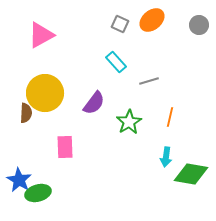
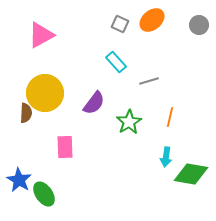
green ellipse: moved 6 px right, 1 px down; rotated 70 degrees clockwise
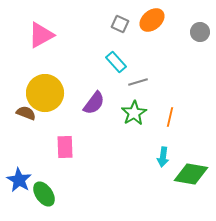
gray circle: moved 1 px right, 7 px down
gray line: moved 11 px left, 1 px down
brown semicircle: rotated 72 degrees counterclockwise
green star: moved 5 px right, 9 px up
cyan arrow: moved 3 px left
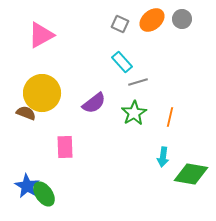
gray circle: moved 18 px left, 13 px up
cyan rectangle: moved 6 px right
yellow circle: moved 3 px left
purple semicircle: rotated 15 degrees clockwise
blue star: moved 8 px right, 6 px down
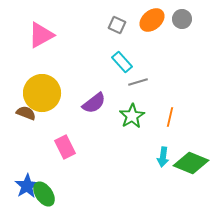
gray square: moved 3 px left, 1 px down
green star: moved 2 px left, 3 px down
pink rectangle: rotated 25 degrees counterclockwise
green diamond: moved 11 px up; rotated 12 degrees clockwise
blue star: rotated 10 degrees clockwise
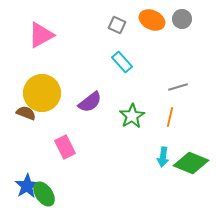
orange ellipse: rotated 65 degrees clockwise
gray line: moved 40 px right, 5 px down
purple semicircle: moved 4 px left, 1 px up
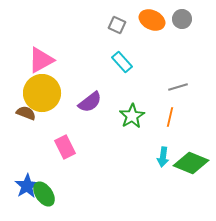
pink triangle: moved 25 px down
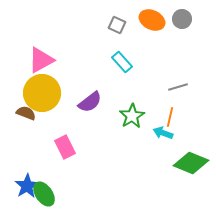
cyan arrow: moved 24 px up; rotated 102 degrees clockwise
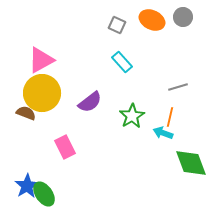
gray circle: moved 1 px right, 2 px up
green diamond: rotated 48 degrees clockwise
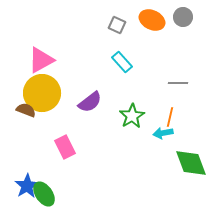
gray line: moved 4 px up; rotated 18 degrees clockwise
brown semicircle: moved 3 px up
cyan arrow: rotated 30 degrees counterclockwise
